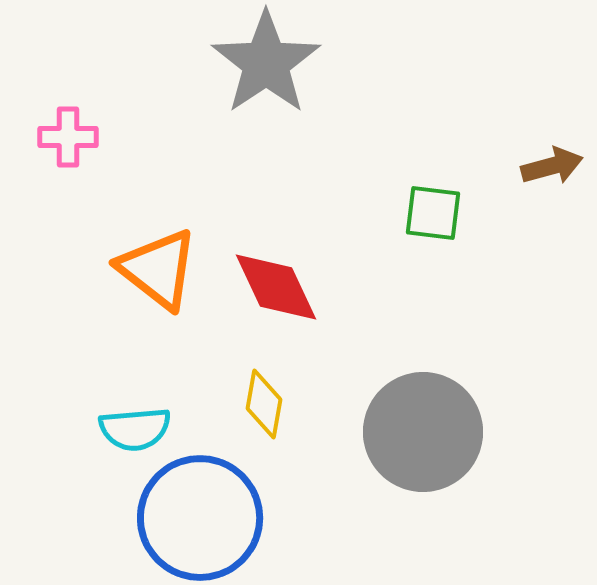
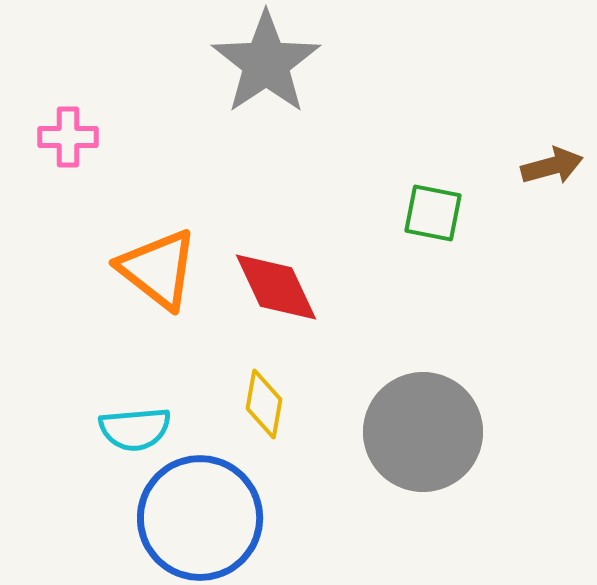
green square: rotated 4 degrees clockwise
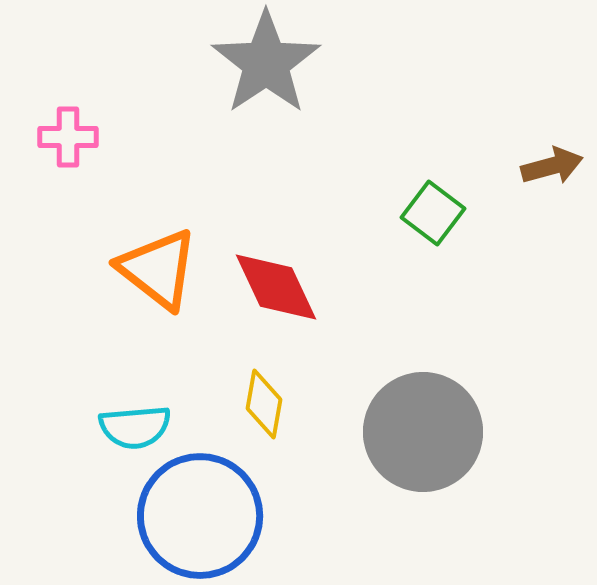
green square: rotated 26 degrees clockwise
cyan semicircle: moved 2 px up
blue circle: moved 2 px up
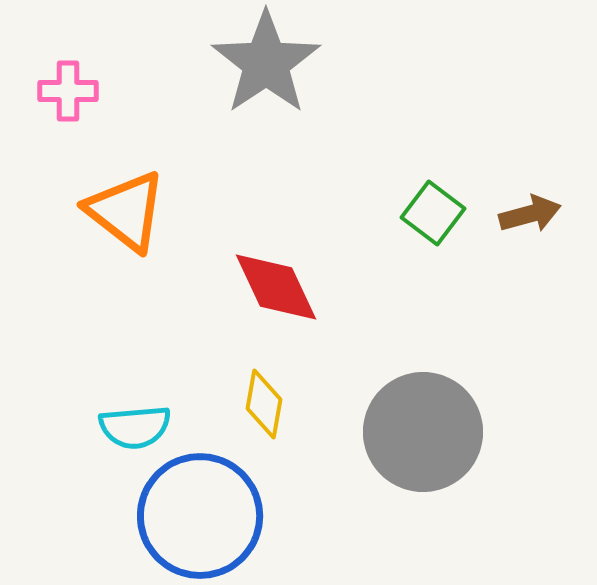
pink cross: moved 46 px up
brown arrow: moved 22 px left, 48 px down
orange triangle: moved 32 px left, 58 px up
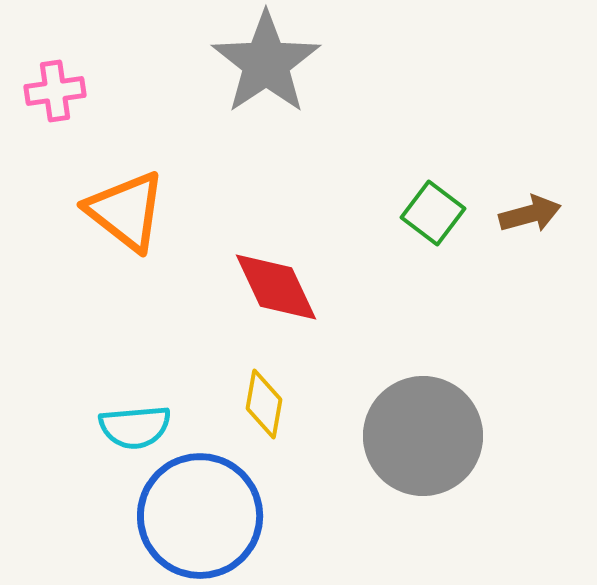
pink cross: moved 13 px left; rotated 8 degrees counterclockwise
gray circle: moved 4 px down
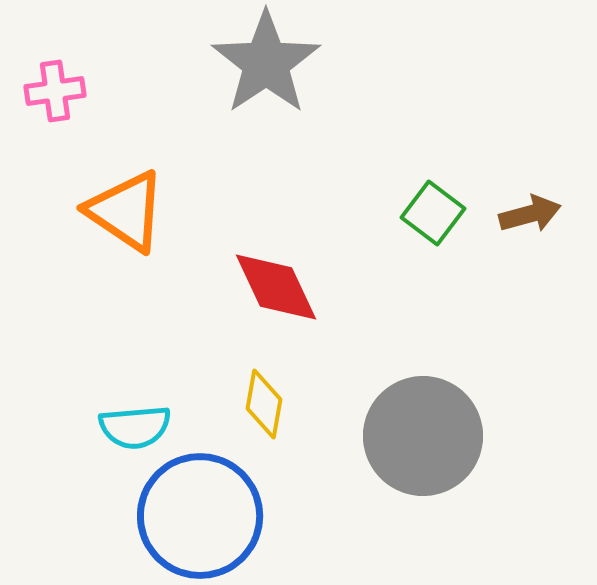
orange triangle: rotated 4 degrees counterclockwise
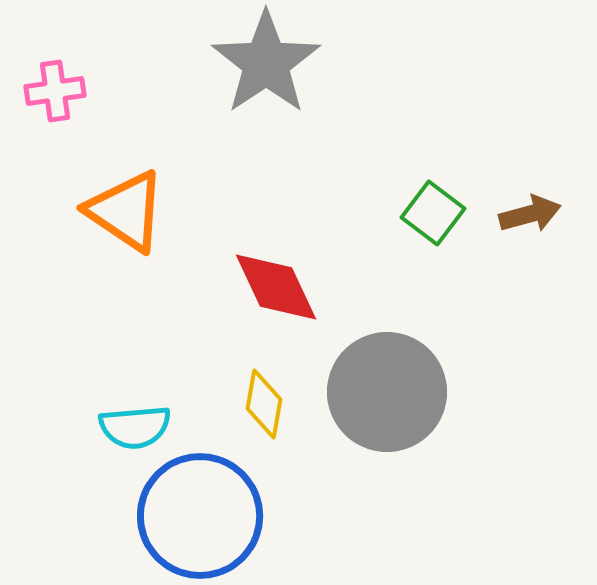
gray circle: moved 36 px left, 44 px up
